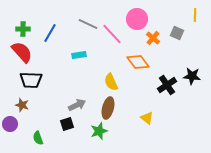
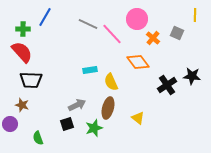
blue line: moved 5 px left, 16 px up
cyan rectangle: moved 11 px right, 15 px down
yellow triangle: moved 9 px left
green star: moved 5 px left, 3 px up
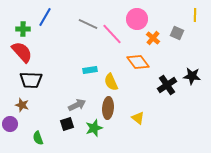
brown ellipse: rotated 10 degrees counterclockwise
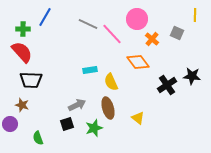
orange cross: moved 1 px left, 1 px down
brown ellipse: rotated 20 degrees counterclockwise
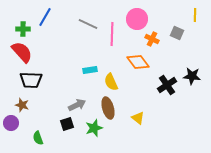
pink line: rotated 45 degrees clockwise
orange cross: rotated 16 degrees counterclockwise
purple circle: moved 1 px right, 1 px up
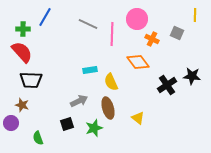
gray arrow: moved 2 px right, 4 px up
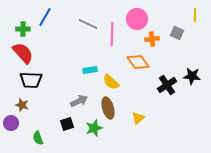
orange cross: rotated 32 degrees counterclockwise
red semicircle: moved 1 px right, 1 px down
yellow semicircle: rotated 24 degrees counterclockwise
yellow triangle: rotated 40 degrees clockwise
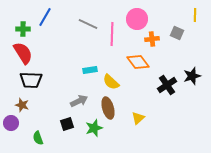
red semicircle: rotated 10 degrees clockwise
black star: rotated 24 degrees counterclockwise
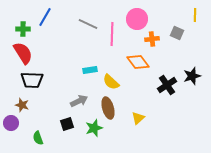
black trapezoid: moved 1 px right
